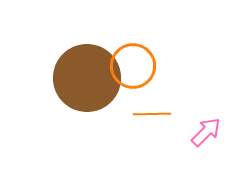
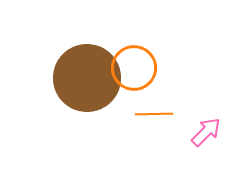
orange circle: moved 1 px right, 2 px down
orange line: moved 2 px right
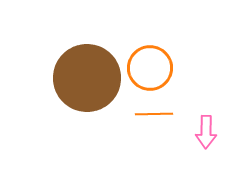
orange circle: moved 16 px right
pink arrow: rotated 136 degrees clockwise
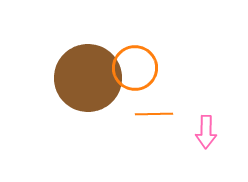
orange circle: moved 15 px left
brown circle: moved 1 px right
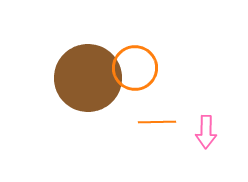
orange line: moved 3 px right, 8 px down
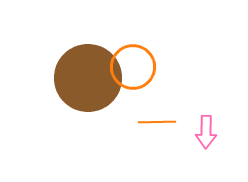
orange circle: moved 2 px left, 1 px up
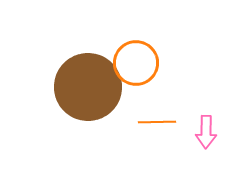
orange circle: moved 3 px right, 4 px up
brown circle: moved 9 px down
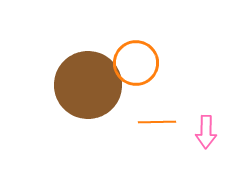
brown circle: moved 2 px up
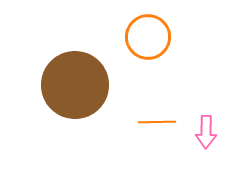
orange circle: moved 12 px right, 26 px up
brown circle: moved 13 px left
